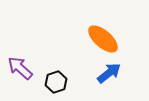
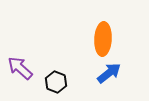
orange ellipse: rotated 52 degrees clockwise
black hexagon: rotated 20 degrees counterclockwise
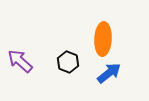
purple arrow: moved 7 px up
black hexagon: moved 12 px right, 20 px up
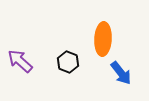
blue arrow: moved 12 px right; rotated 90 degrees clockwise
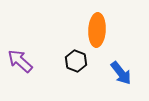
orange ellipse: moved 6 px left, 9 px up
black hexagon: moved 8 px right, 1 px up
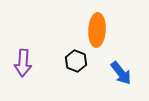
purple arrow: moved 3 px right, 2 px down; rotated 128 degrees counterclockwise
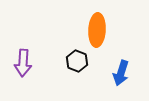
black hexagon: moved 1 px right
blue arrow: rotated 55 degrees clockwise
